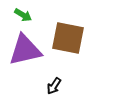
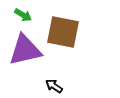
brown square: moved 5 px left, 6 px up
black arrow: rotated 90 degrees clockwise
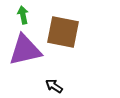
green arrow: rotated 132 degrees counterclockwise
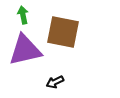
black arrow: moved 1 px right, 4 px up; rotated 60 degrees counterclockwise
